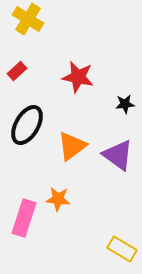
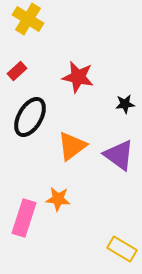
black ellipse: moved 3 px right, 8 px up
purple triangle: moved 1 px right
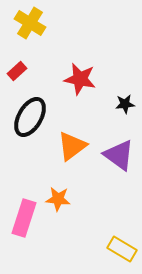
yellow cross: moved 2 px right, 4 px down
red star: moved 2 px right, 2 px down
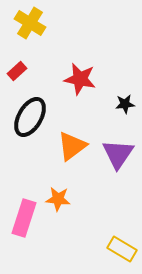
purple triangle: moved 1 px left, 1 px up; rotated 28 degrees clockwise
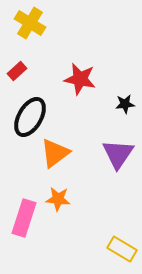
orange triangle: moved 17 px left, 7 px down
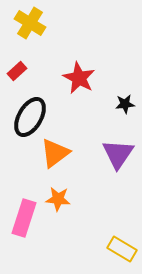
red star: moved 1 px left, 1 px up; rotated 16 degrees clockwise
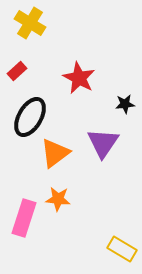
purple triangle: moved 15 px left, 11 px up
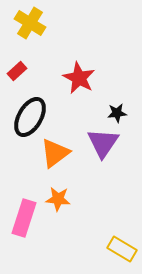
black star: moved 8 px left, 9 px down
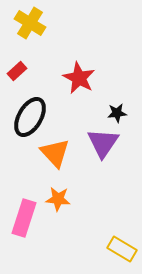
orange triangle: rotated 36 degrees counterclockwise
